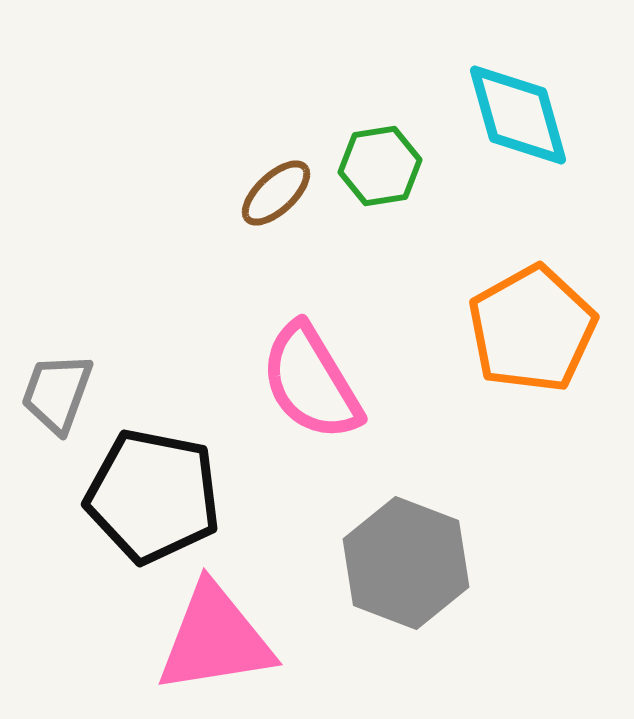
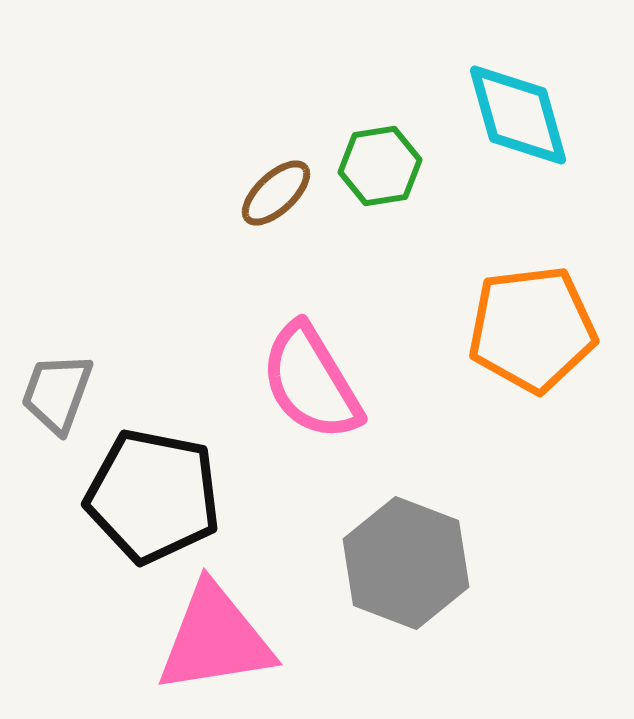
orange pentagon: rotated 22 degrees clockwise
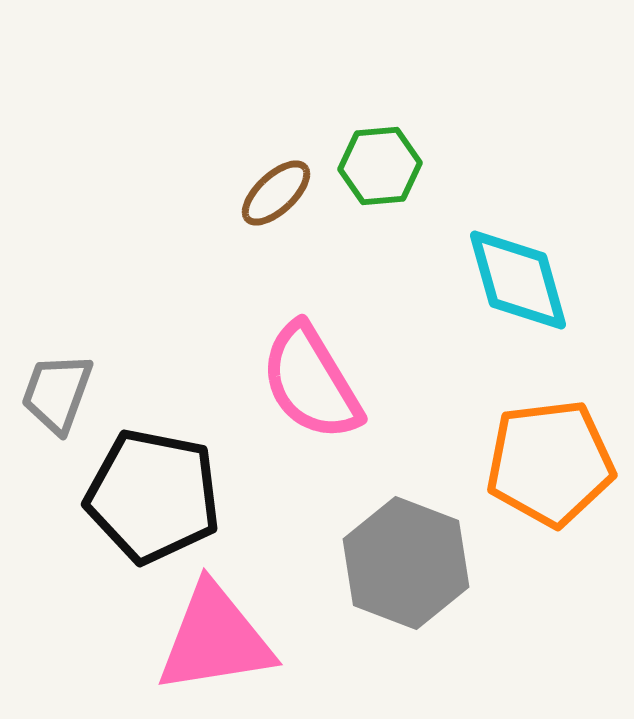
cyan diamond: moved 165 px down
green hexagon: rotated 4 degrees clockwise
orange pentagon: moved 18 px right, 134 px down
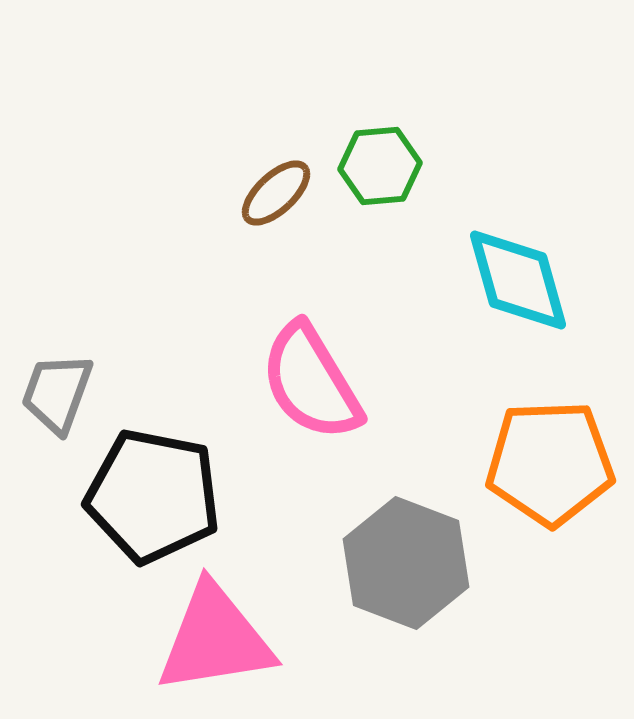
orange pentagon: rotated 5 degrees clockwise
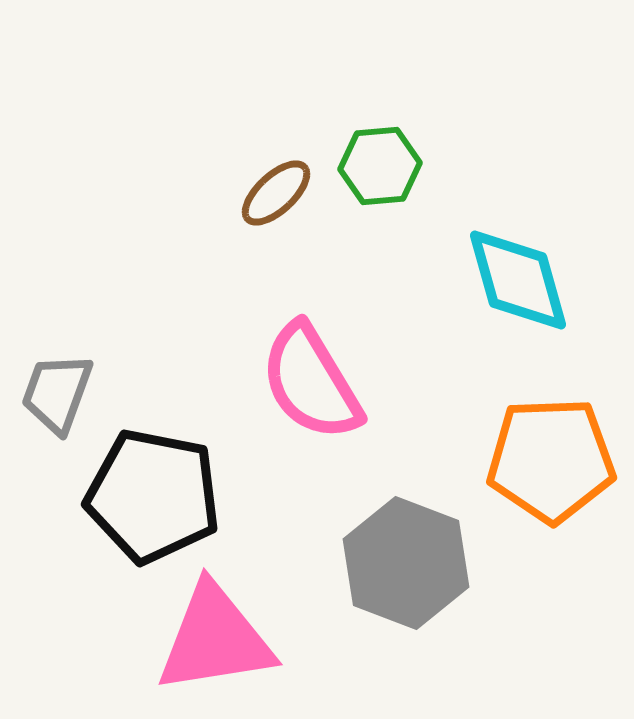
orange pentagon: moved 1 px right, 3 px up
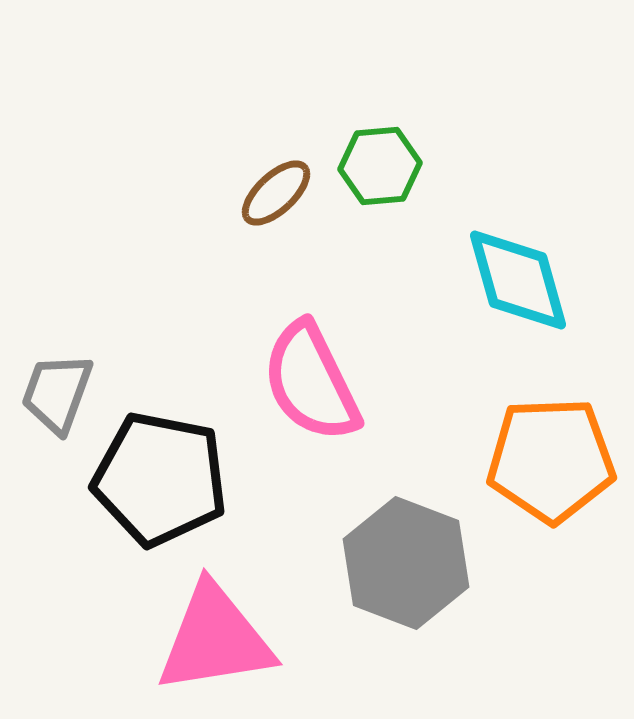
pink semicircle: rotated 5 degrees clockwise
black pentagon: moved 7 px right, 17 px up
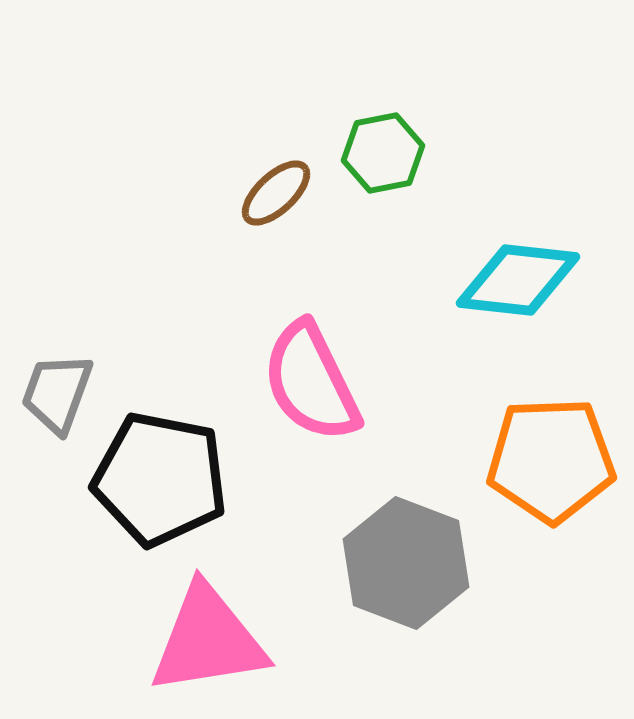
green hexagon: moved 3 px right, 13 px up; rotated 6 degrees counterclockwise
cyan diamond: rotated 68 degrees counterclockwise
pink triangle: moved 7 px left, 1 px down
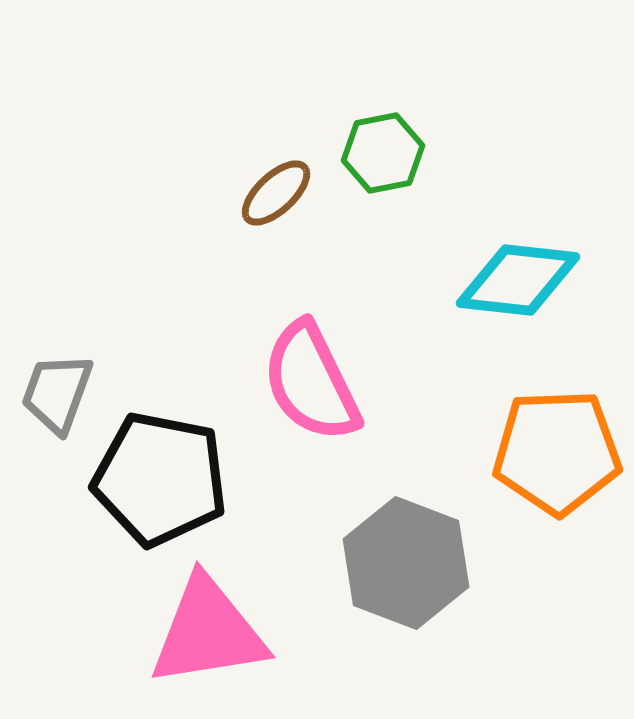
orange pentagon: moved 6 px right, 8 px up
pink triangle: moved 8 px up
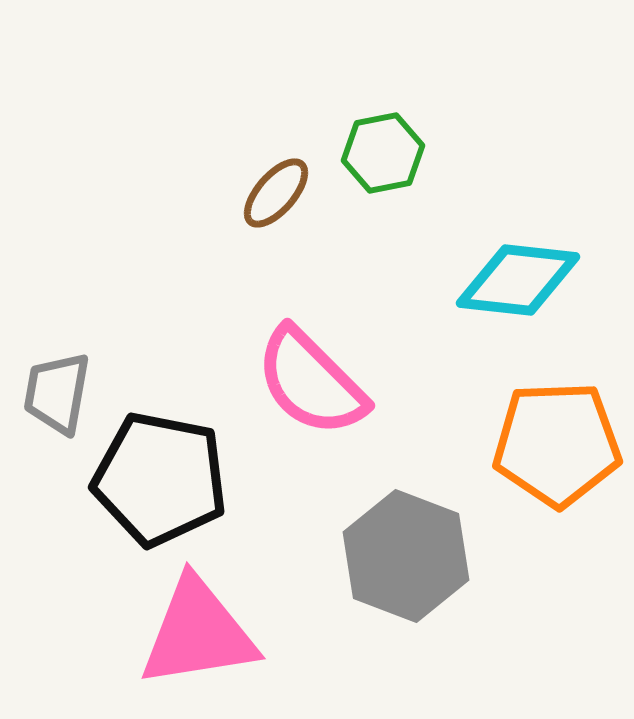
brown ellipse: rotated 6 degrees counterclockwise
pink semicircle: rotated 19 degrees counterclockwise
gray trapezoid: rotated 10 degrees counterclockwise
orange pentagon: moved 8 px up
gray hexagon: moved 7 px up
pink triangle: moved 10 px left, 1 px down
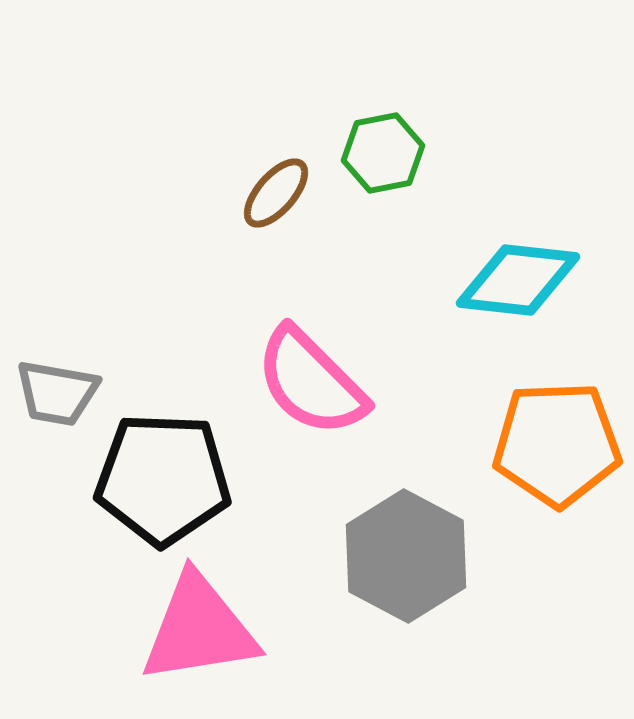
gray trapezoid: rotated 90 degrees counterclockwise
black pentagon: moved 3 px right; rotated 9 degrees counterclockwise
gray hexagon: rotated 7 degrees clockwise
pink triangle: moved 1 px right, 4 px up
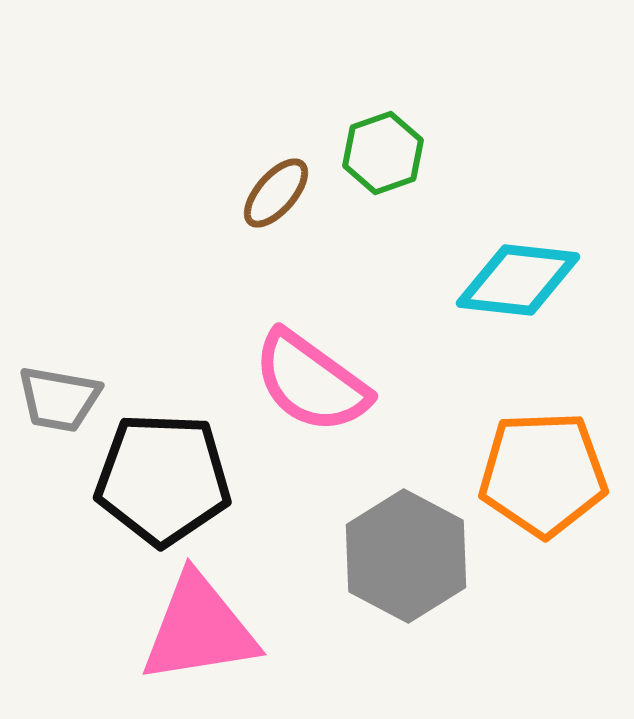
green hexagon: rotated 8 degrees counterclockwise
pink semicircle: rotated 9 degrees counterclockwise
gray trapezoid: moved 2 px right, 6 px down
orange pentagon: moved 14 px left, 30 px down
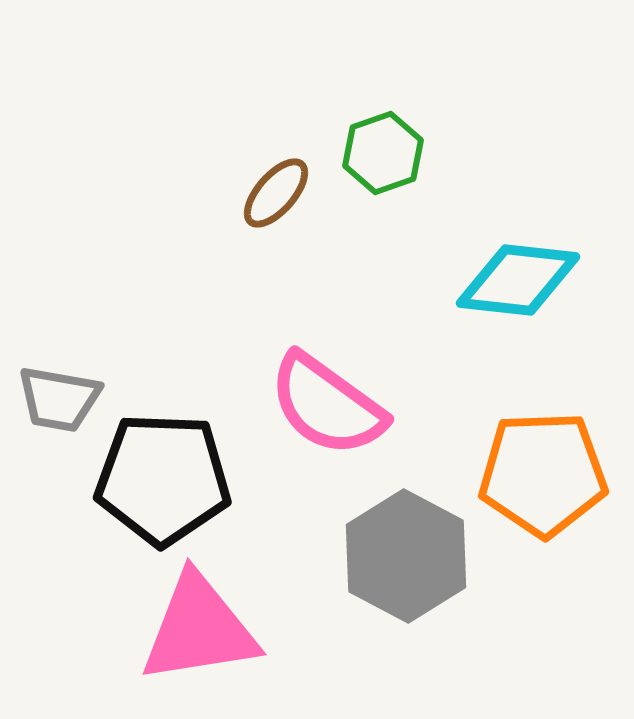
pink semicircle: moved 16 px right, 23 px down
